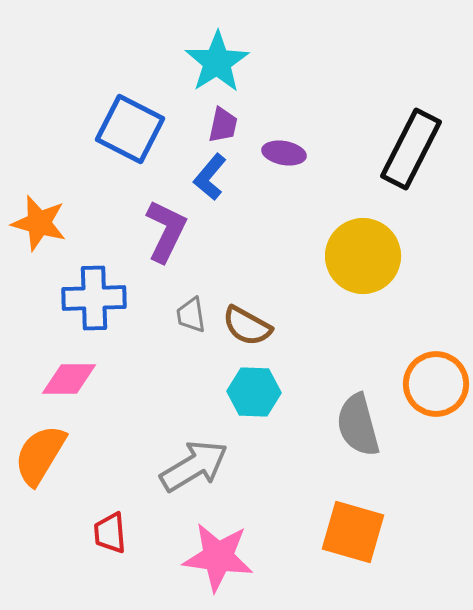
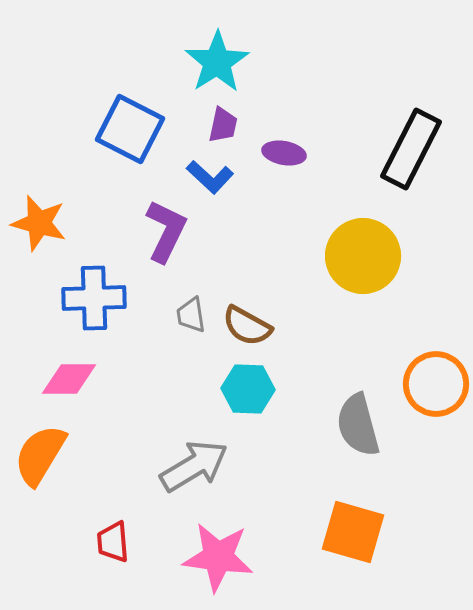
blue L-shape: rotated 87 degrees counterclockwise
cyan hexagon: moved 6 px left, 3 px up
red trapezoid: moved 3 px right, 9 px down
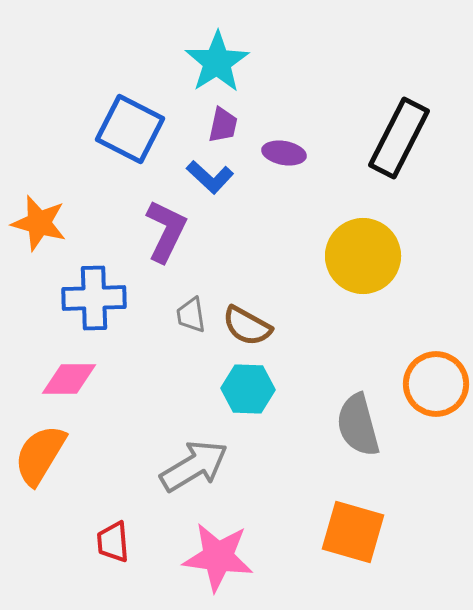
black rectangle: moved 12 px left, 11 px up
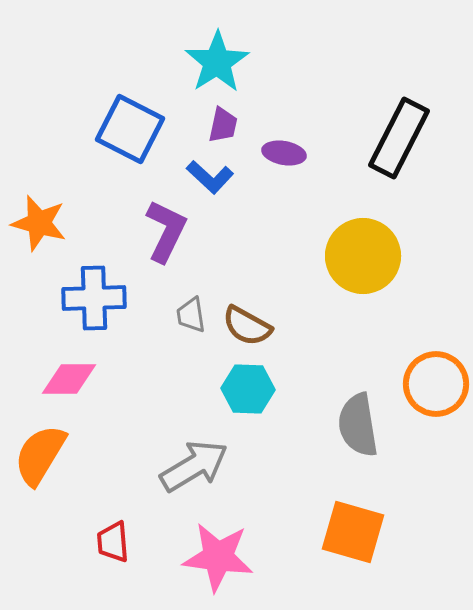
gray semicircle: rotated 6 degrees clockwise
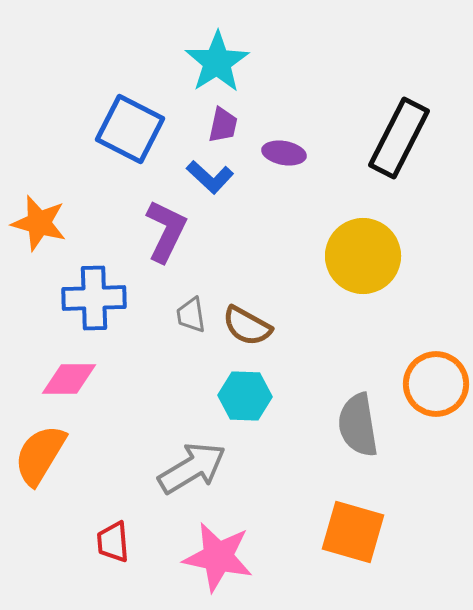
cyan hexagon: moved 3 px left, 7 px down
gray arrow: moved 2 px left, 2 px down
pink star: rotated 4 degrees clockwise
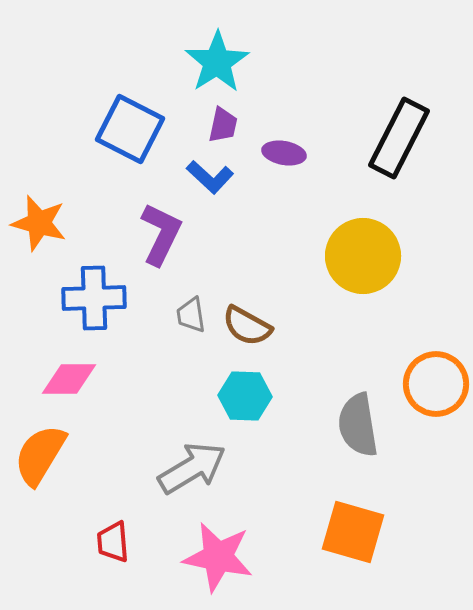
purple L-shape: moved 5 px left, 3 px down
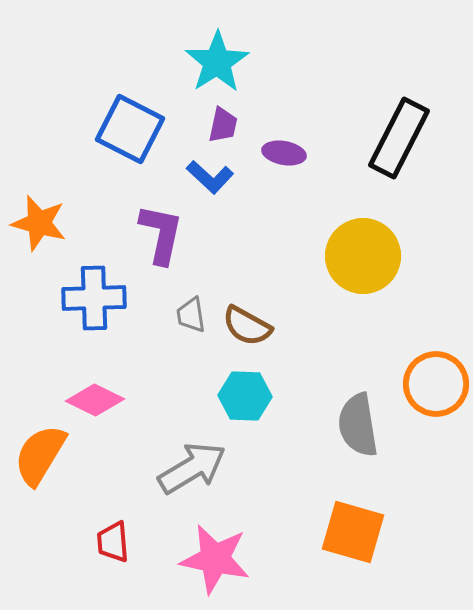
purple L-shape: rotated 14 degrees counterclockwise
pink diamond: moved 26 px right, 21 px down; rotated 26 degrees clockwise
pink star: moved 3 px left, 2 px down
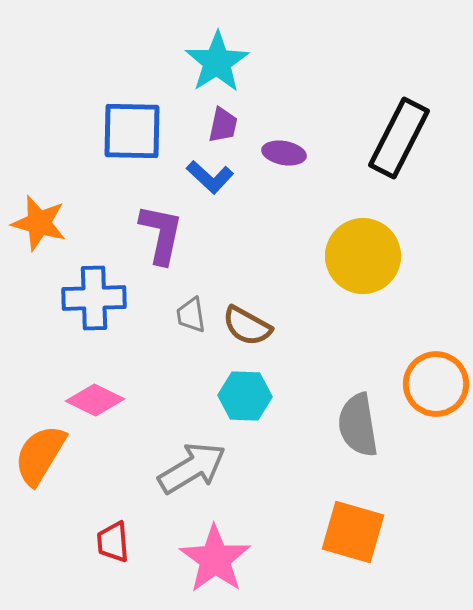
blue square: moved 2 px right, 2 px down; rotated 26 degrees counterclockwise
pink star: rotated 24 degrees clockwise
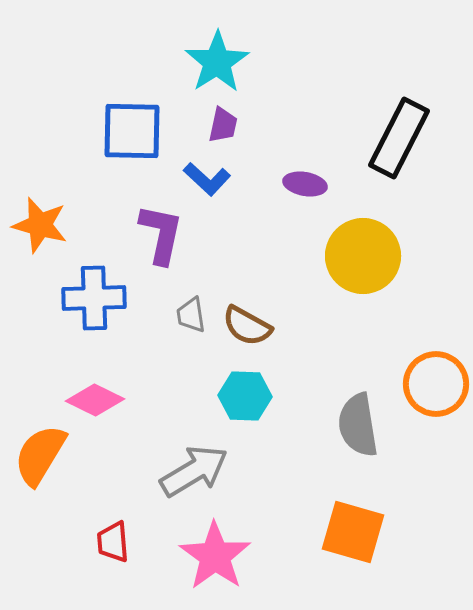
purple ellipse: moved 21 px right, 31 px down
blue L-shape: moved 3 px left, 2 px down
orange star: moved 1 px right, 2 px down
gray arrow: moved 2 px right, 3 px down
pink star: moved 3 px up
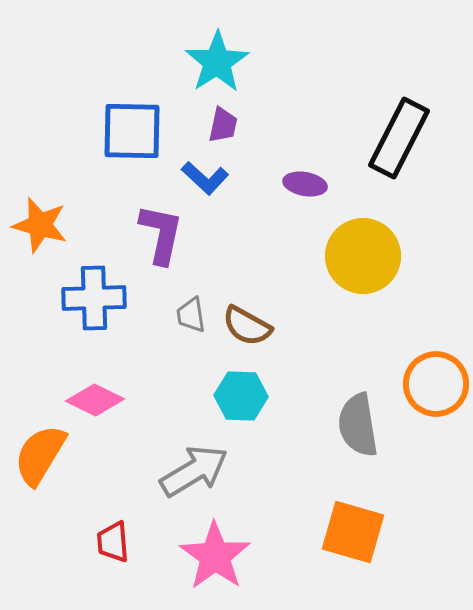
blue L-shape: moved 2 px left, 1 px up
cyan hexagon: moved 4 px left
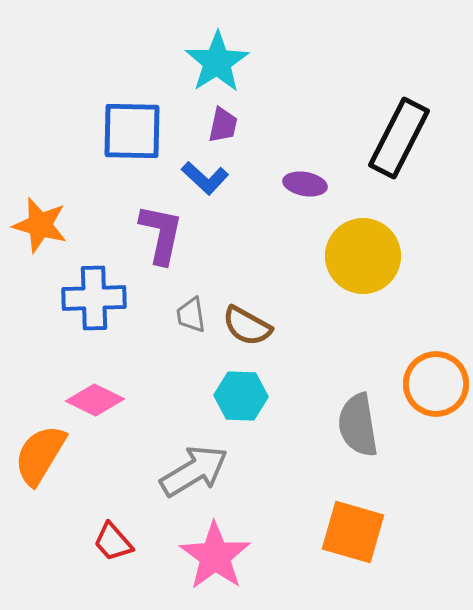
red trapezoid: rotated 36 degrees counterclockwise
